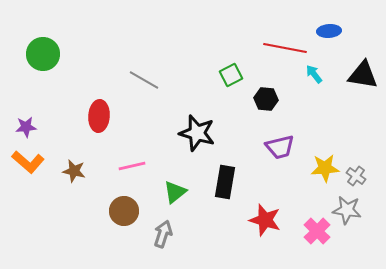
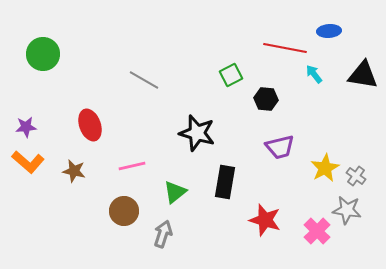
red ellipse: moved 9 px left, 9 px down; rotated 24 degrees counterclockwise
yellow star: rotated 24 degrees counterclockwise
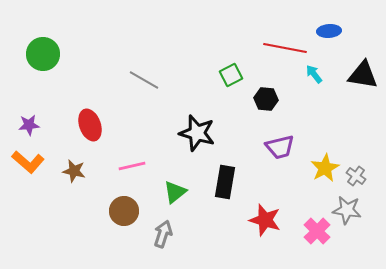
purple star: moved 3 px right, 2 px up
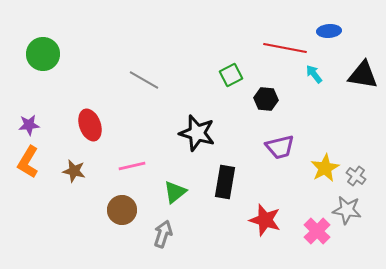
orange L-shape: rotated 80 degrees clockwise
brown circle: moved 2 px left, 1 px up
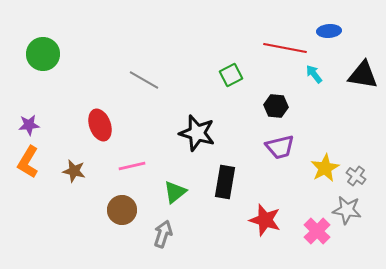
black hexagon: moved 10 px right, 7 px down
red ellipse: moved 10 px right
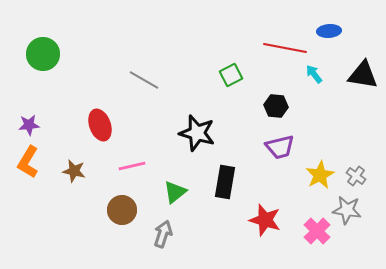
yellow star: moved 5 px left, 7 px down
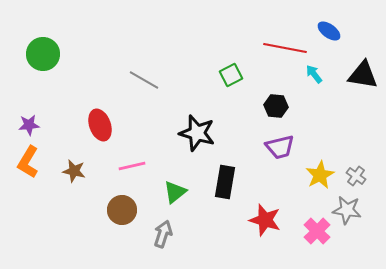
blue ellipse: rotated 40 degrees clockwise
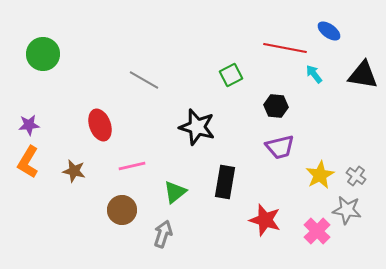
black star: moved 6 px up
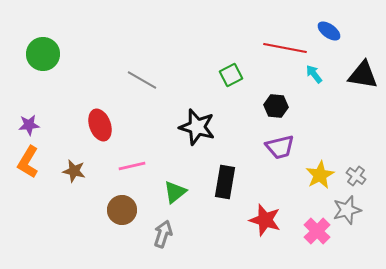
gray line: moved 2 px left
gray star: rotated 24 degrees counterclockwise
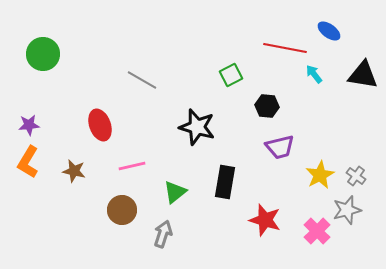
black hexagon: moved 9 px left
